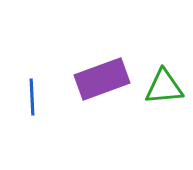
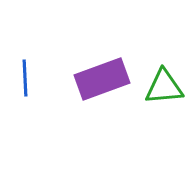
blue line: moved 7 px left, 19 px up
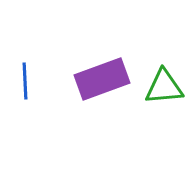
blue line: moved 3 px down
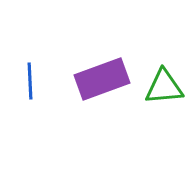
blue line: moved 5 px right
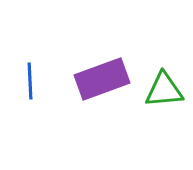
green triangle: moved 3 px down
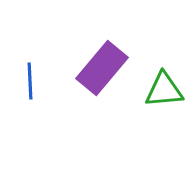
purple rectangle: moved 11 px up; rotated 30 degrees counterclockwise
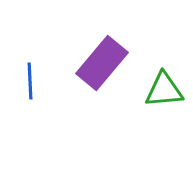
purple rectangle: moved 5 px up
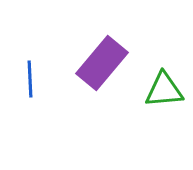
blue line: moved 2 px up
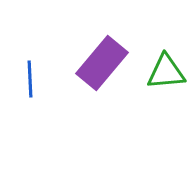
green triangle: moved 2 px right, 18 px up
